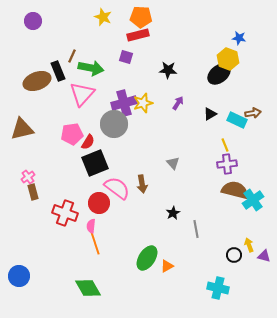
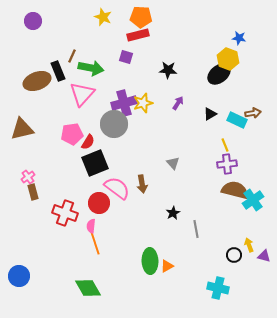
green ellipse at (147, 258): moved 3 px right, 3 px down; rotated 35 degrees counterclockwise
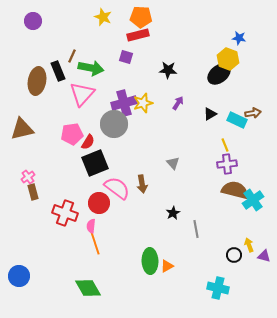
brown ellipse at (37, 81): rotated 60 degrees counterclockwise
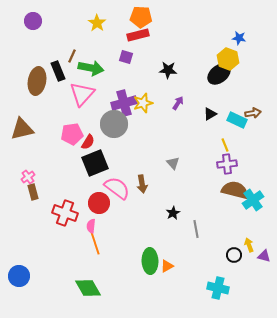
yellow star at (103, 17): moved 6 px left, 6 px down; rotated 12 degrees clockwise
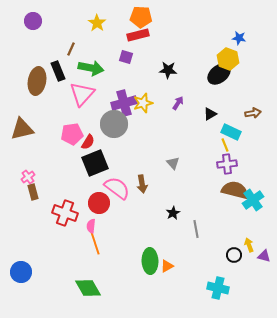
brown line at (72, 56): moved 1 px left, 7 px up
cyan rectangle at (237, 120): moved 6 px left, 12 px down
blue circle at (19, 276): moved 2 px right, 4 px up
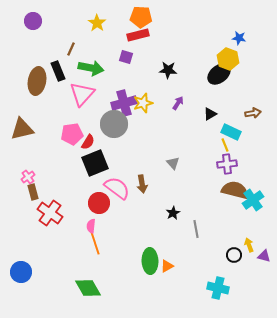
red cross at (65, 213): moved 15 px left; rotated 15 degrees clockwise
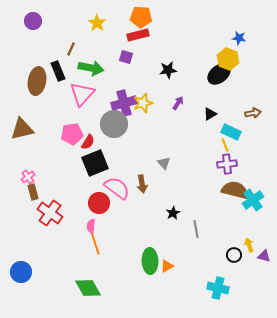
black star at (168, 70): rotated 12 degrees counterclockwise
gray triangle at (173, 163): moved 9 px left
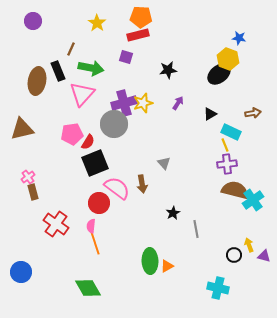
red cross at (50, 213): moved 6 px right, 11 px down
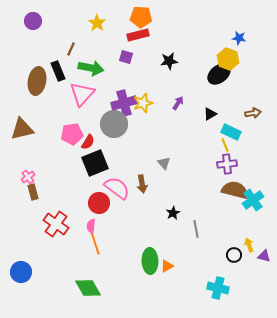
black star at (168, 70): moved 1 px right, 9 px up
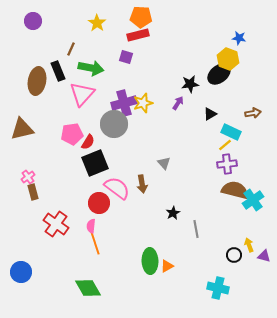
black star at (169, 61): moved 21 px right, 23 px down
yellow line at (225, 145): rotated 72 degrees clockwise
